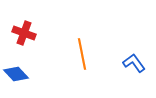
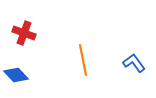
orange line: moved 1 px right, 6 px down
blue diamond: moved 1 px down
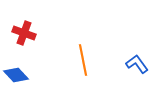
blue L-shape: moved 3 px right, 1 px down
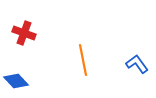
blue diamond: moved 6 px down
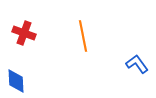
orange line: moved 24 px up
blue diamond: rotated 40 degrees clockwise
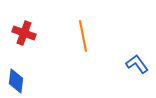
blue diamond: rotated 10 degrees clockwise
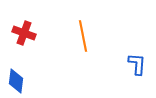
blue L-shape: rotated 40 degrees clockwise
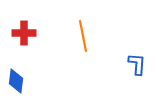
red cross: rotated 20 degrees counterclockwise
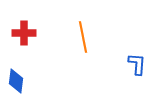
orange line: moved 1 px down
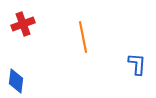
red cross: moved 1 px left, 9 px up; rotated 20 degrees counterclockwise
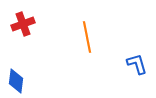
orange line: moved 4 px right
blue L-shape: rotated 20 degrees counterclockwise
